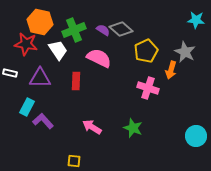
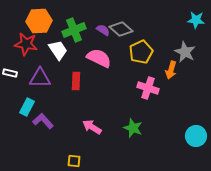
orange hexagon: moved 1 px left, 1 px up; rotated 15 degrees counterclockwise
yellow pentagon: moved 5 px left, 1 px down
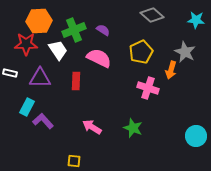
gray diamond: moved 31 px right, 14 px up
red star: rotated 10 degrees counterclockwise
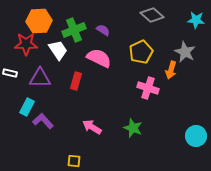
red rectangle: rotated 12 degrees clockwise
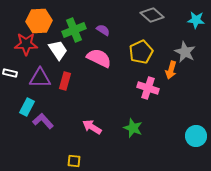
red rectangle: moved 11 px left
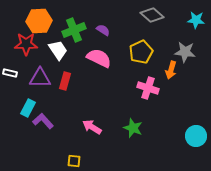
gray star: rotated 20 degrees counterclockwise
cyan rectangle: moved 1 px right, 1 px down
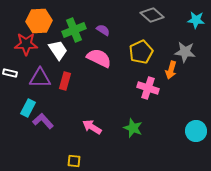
cyan circle: moved 5 px up
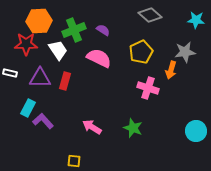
gray diamond: moved 2 px left
gray star: rotated 15 degrees counterclockwise
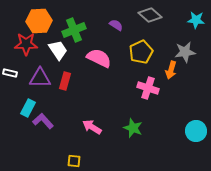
purple semicircle: moved 13 px right, 5 px up
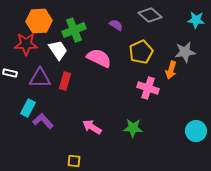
green star: rotated 18 degrees counterclockwise
